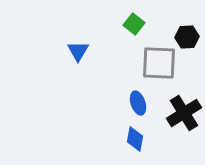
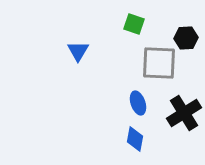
green square: rotated 20 degrees counterclockwise
black hexagon: moved 1 px left, 1 px down
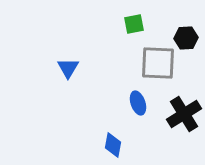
green square: rotated 30 degrees counterclockwise
blue triangle: moved 10 px left, 17 px down
gray square: moved 1 px left
black cross: moved 1 px down
blue diamond: moved 22 px left, 6 px down
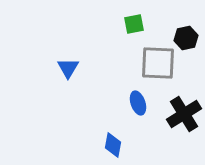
black hexagon: rotated 10 degrees counterclockwise
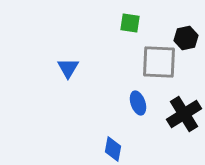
green square: moved 4 px left, 1 px up; rotated 20 degrees clockwise
gray square: moved 1 px right, 1 px up
blue diamond: moved 4 px down
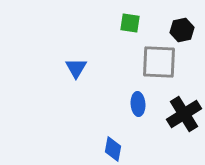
black hexagon: moved 4 px left, 8 px up
blue triangle: moved 8 px right
blue ellipse: moved 1 px down; rotated 15 degrees clockwise
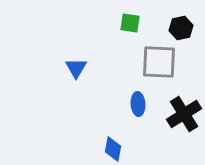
black hexagon: moved 1 px left, 2 px up
